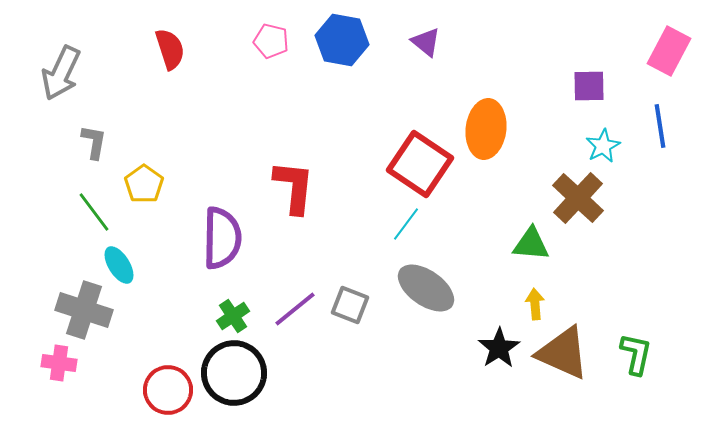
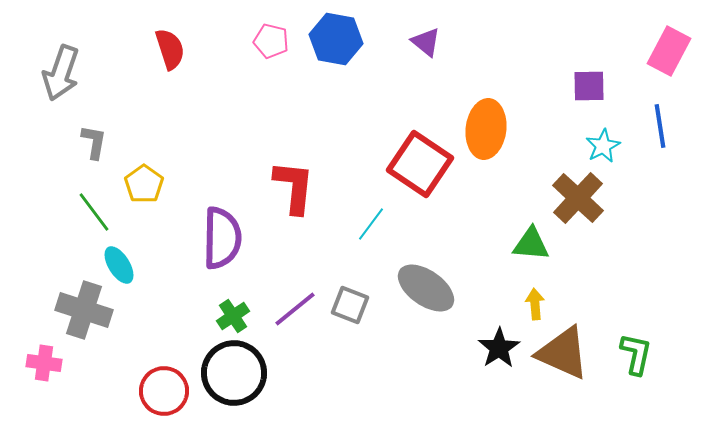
blue hexagon: moved 6 px left, 1 px up
gray arrow: rotated 6 degrees counterclockwise
cyan line: moved 35 px left
pink cross: moved 15 px left
red circle: moved 4 px left, 1 px down
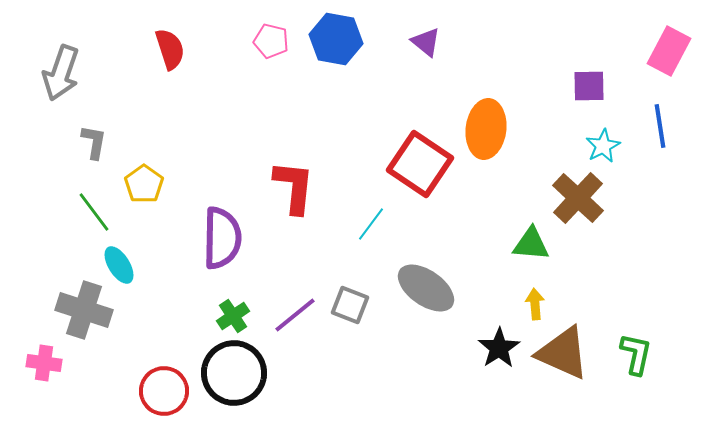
purple line: moved 6 px down
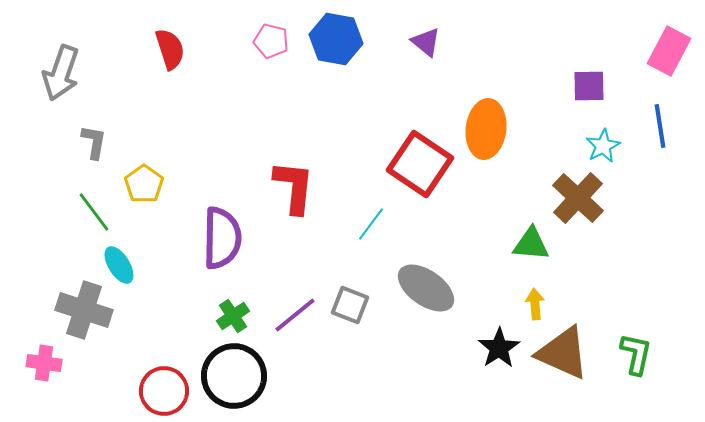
black circle: moved 3 px down
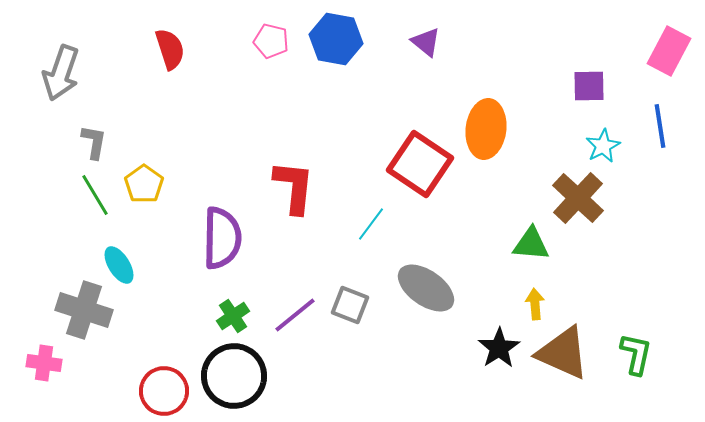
green line: moved 1 px right, 17 px up; rotated 6 degrees clockwise
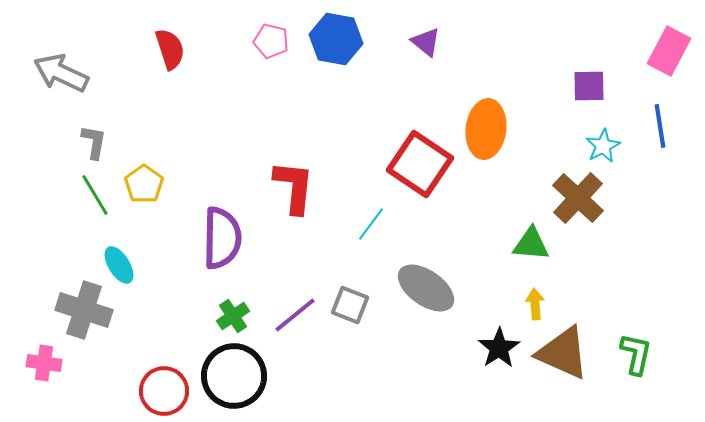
gray arrow: rotated 96 degrees clockwise
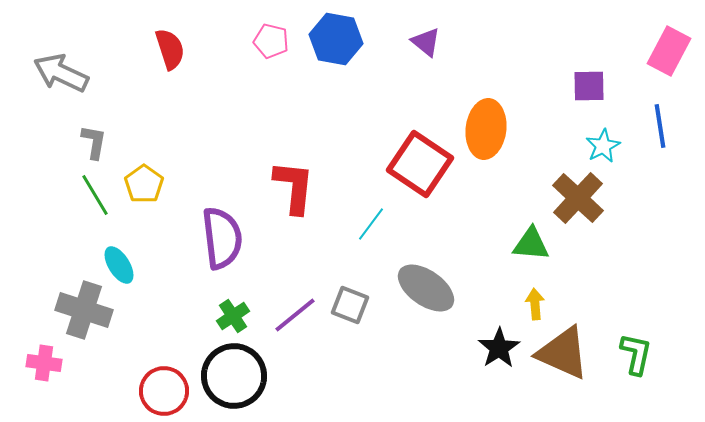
purple semicircle: rotated 8 degrees counterclockwise
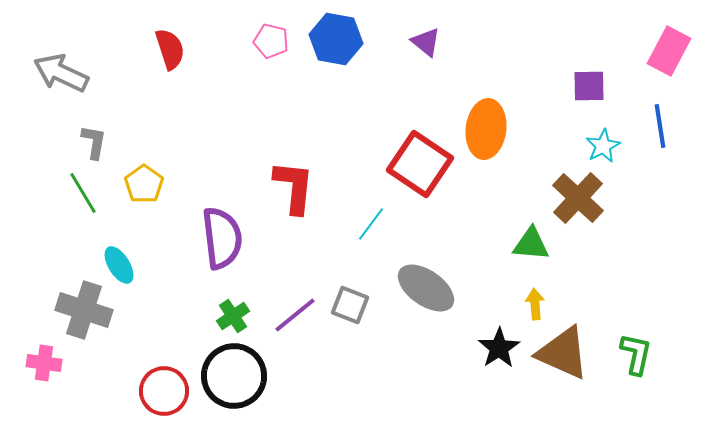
green line: moved 12 px left, 2 px up
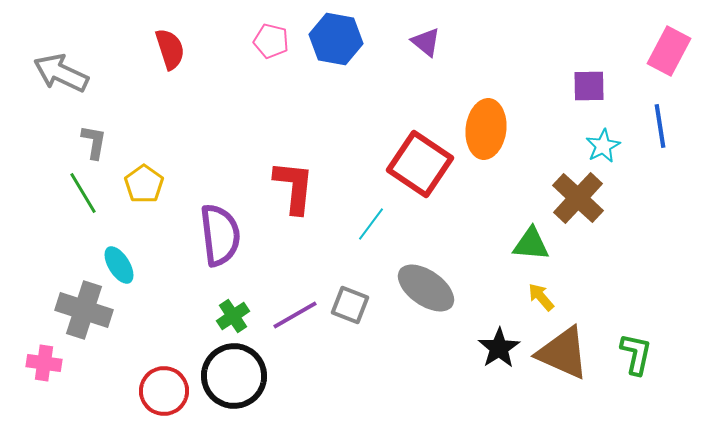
purple semicircle: moved 2 px left, 3 px up
yellow arrow: moved 6 px right, 7 px up; rotated 36 degrees counterclockwise
purple line: rotated 9 degrees clockwise
